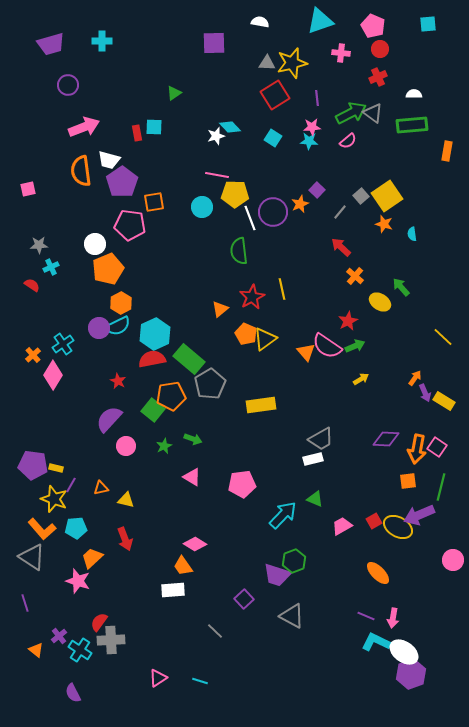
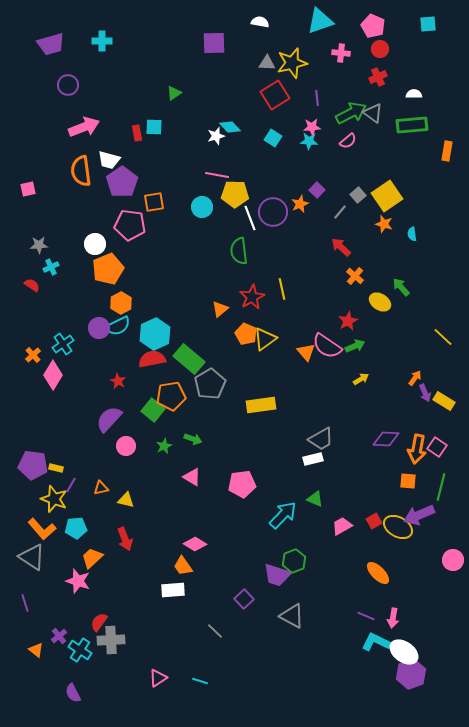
gray square at (361, 196): moved 3 px left, 1 px up
orange square at (408, 481): rotated 12 degrees clockwise
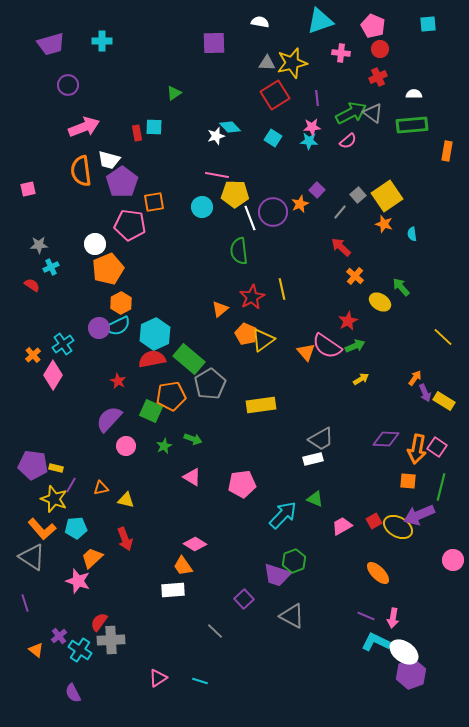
yellow triangle at (265, 339): moved 2 px left, 1 px down
green square at (153, 410): moved 2 px left, 1 px down; rotated 15 degrees counterclockwise
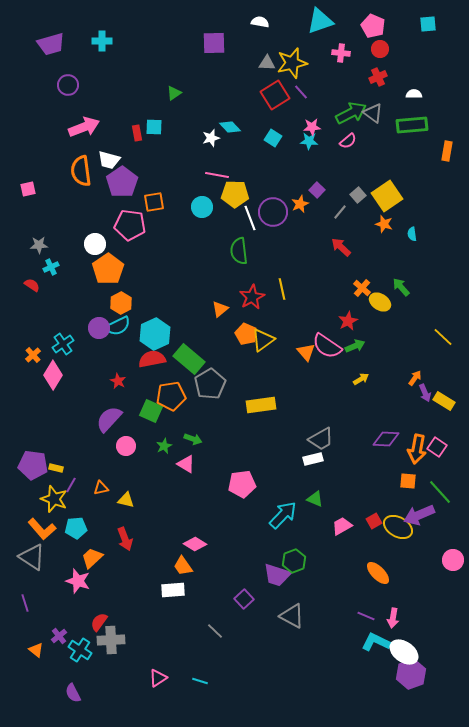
purple line at (317, 98): moved 16 px left, 6 px up; rotated 35 degrees counterclockwise
white star at (216, 136): moved 5 px left, 2 px down
orange pentagon at (108, 269): rotated 12 degrees counterclockwise
orange cross at (355, 276): moved 7 px right, 12 px down
pink triangle at (192, 477): moved 6 px left, 13 px up
green line at (441, 487): moved 1 px left, 5 px down; rotated 56 degrees counterclockwise
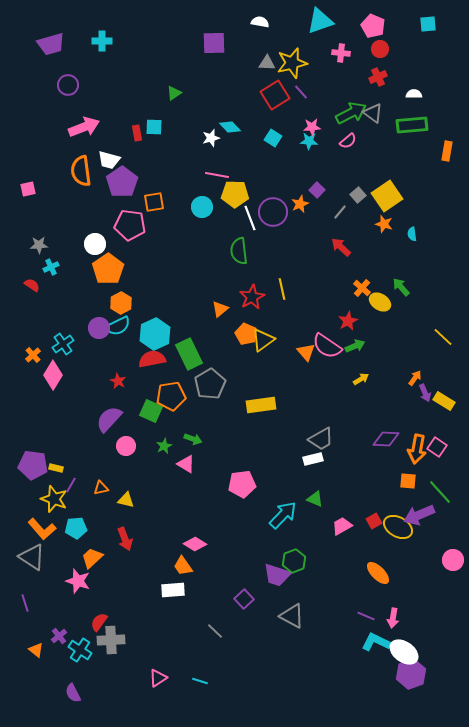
green rectangle at (189, 359): moved 5 px up; rotated 24 degrees clockwise
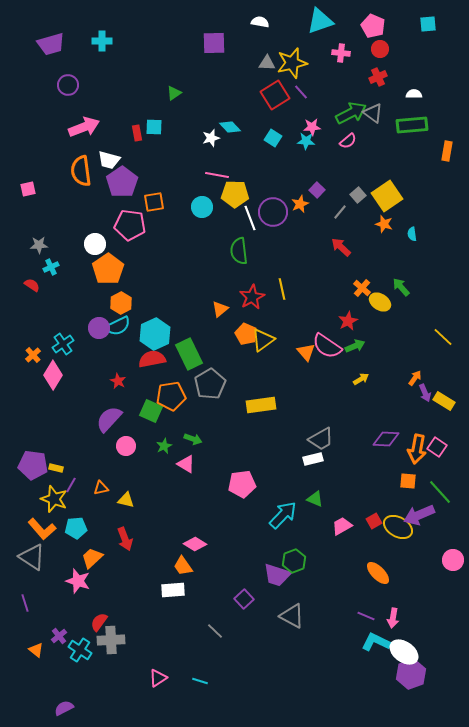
cyan star at (309, 141): moved 3 px left
purple semicircle at (73, 693): moved 9 px left, 15 px down; rotated 90 degrees clockwise
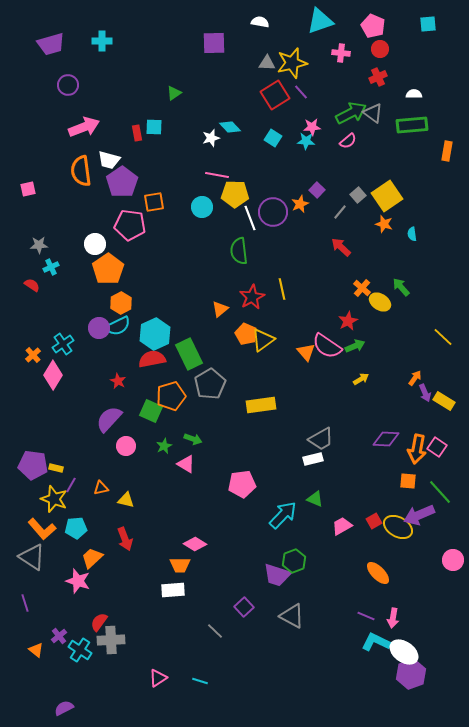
orange pentagon at (171, 396): rotated 8 degrees counterclockwise
orange trapezoid at (183, 566): moved 3 px left, 1 px up; rotated 55 degrees counterclockwise
purple square at (244, 599): moved 8 px down
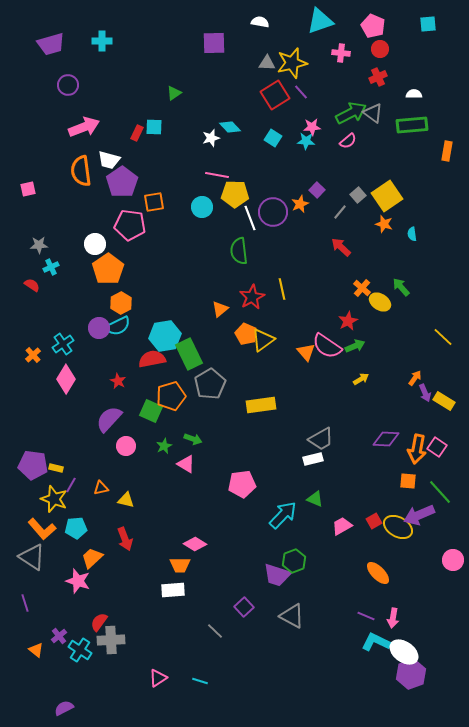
red rectangle at (137, 133): rotated 35 degrees clockwise
cyan hexagon at (155, 334): moved 10 px right, 2 px down; rotated 16 degrees clockwise
pink diamond at (53, 375): moved 13 px right, 4 px down
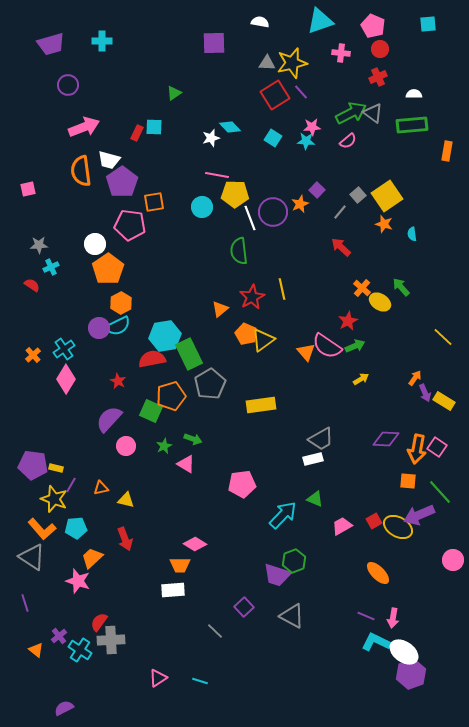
cyan cross at (63, 344): moved 1 px right, 5 px down
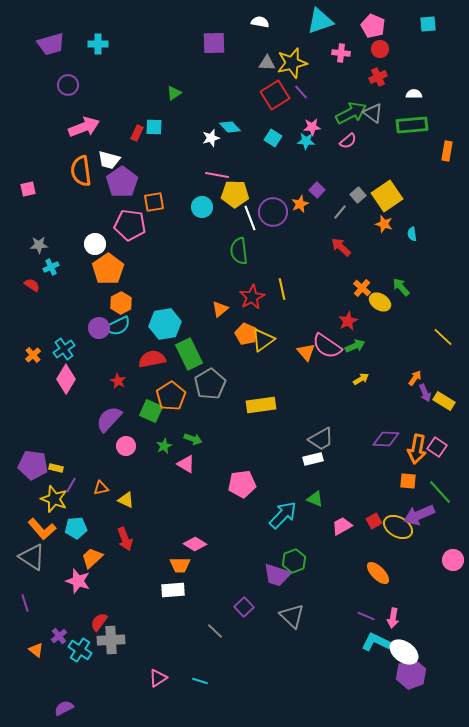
cyan cross at (102, 41): moved 4 px left, 3 px down
cyan hexagon at (165, 336): moved 12 px up
orange pentagon at (171, 396): rotated 16 degrees counterclockwise
yellow triangle at (126, 500): rotated 12 degrees clockwise
gray triangle at (292, 616): rotated 16 degrees clockwise
